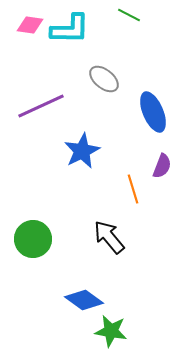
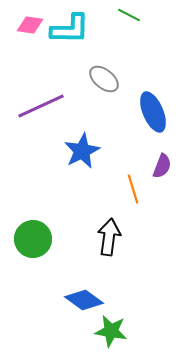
black arrow: rotated 48 degrees clockwise
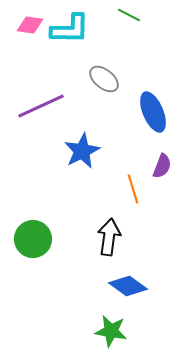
blue diamond: moved 44 px right, 14 px up
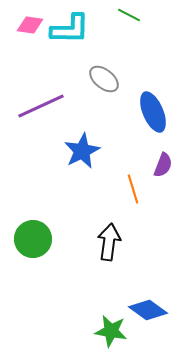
purple semicircle: moved 1 px right, 1 px up
black arrow: moved 5 px down
blue diamond: moved 20 px right, 24 px down
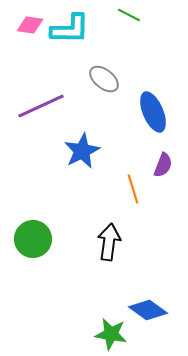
green star: moved 3 px down
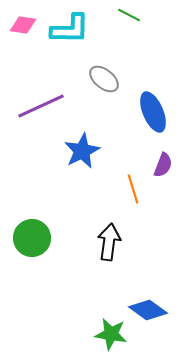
pink diamond: moved 7 px left
green circle: moved 1 px left, 1 px up
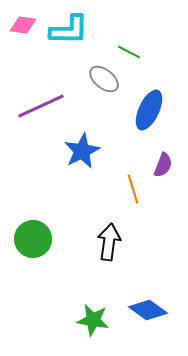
green line: moved 37 px down
cyan L-shape: moved 1 px left, 1 px down
blue ellipse: moved 4 px left, 2 px up; rotated 48 degrees clockwise
green circle: moved 1 px right, 1 px down
green star: moved 18 px left, 14 px up
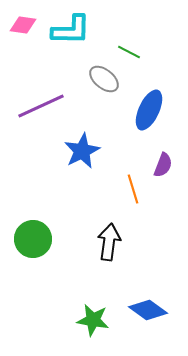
cyan L-shape: moved 2 px right
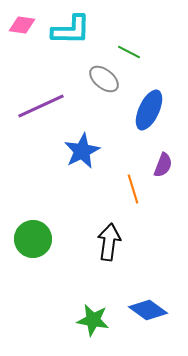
pink diamond: moved 1 px left
